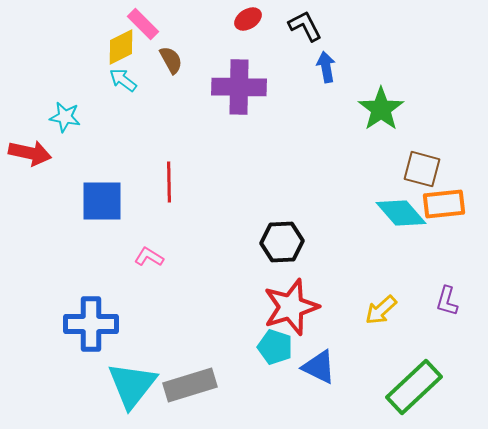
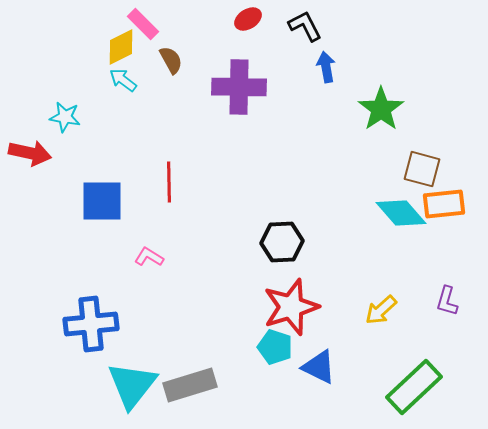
blue cross: rotated 6 degrees counterclockwise
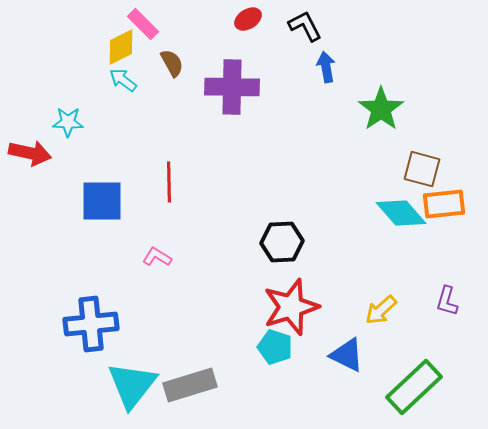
brown semicircle: moved 1 px right, 3 px down
purple cross: moved 7 px left
cyan star: moved 3 px right, 5 px down; rotated 8 degrees counterclockwise
pink L-shape: moved 8 px right
blue triangle: moved 28 px right, 12 px up
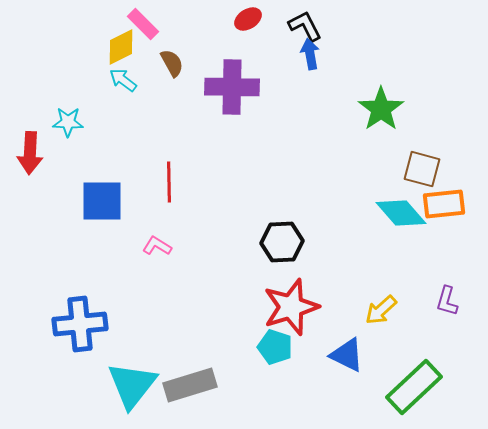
blue arrow: moved 16 px left, 13 px up
red arrow: rotated 81 degrees clockwise
pink L-shape: moved 11 px up
blue cross: moved 11 px left
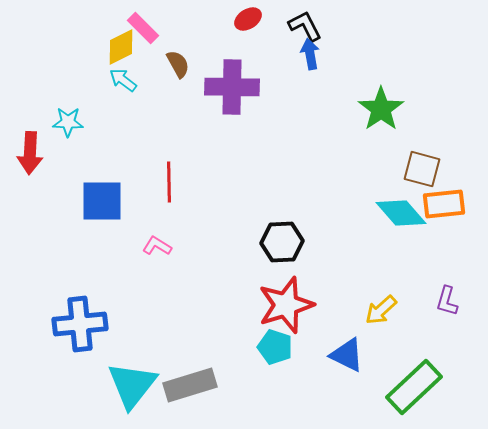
pink rectangle: moved 4 px down
brown semicircle: moved 6 px right, 1 px down
red star: moved 5 px left, 2 px up
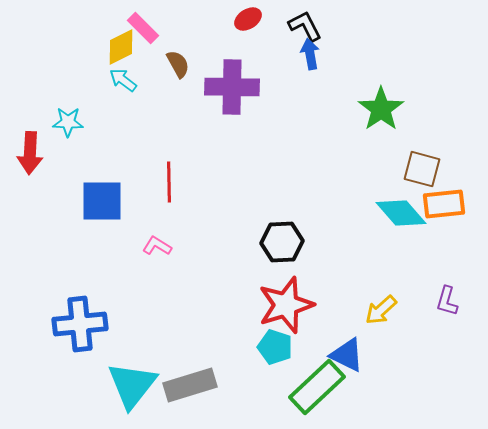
green rectangle: moved 97 px left
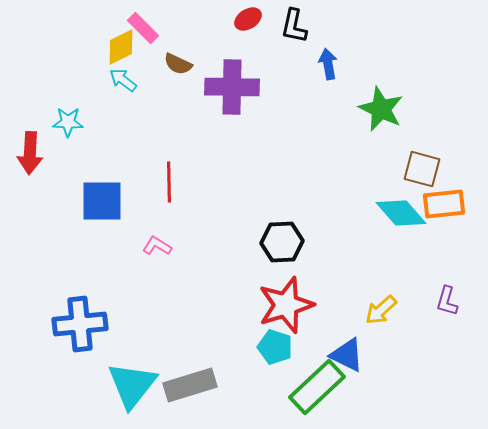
black L-shape: moved 11 px left; rotated 141 degrees counterclockwise
blue arrow: moved 18 px right, 10 px down
brown semicircle: rotated 144 degrees clockwise
green star: rotated 12 degrees counterclockwise
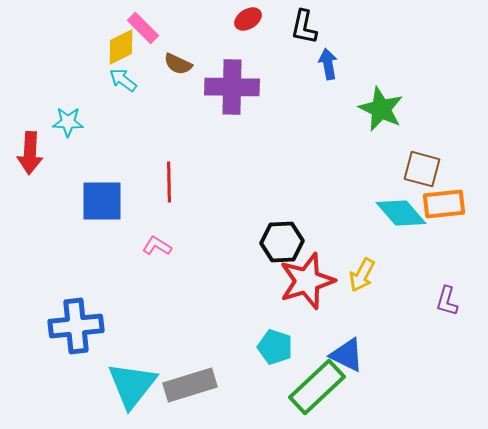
black L-shape: moved 10 px right, 1 px down
red star: moved 21 px right, 24 px up
yellow arrow: moved 19 px left, 35 px up; rotated 20 degrees counterclockwise
blue cross: moved 4 px left, 2 px down
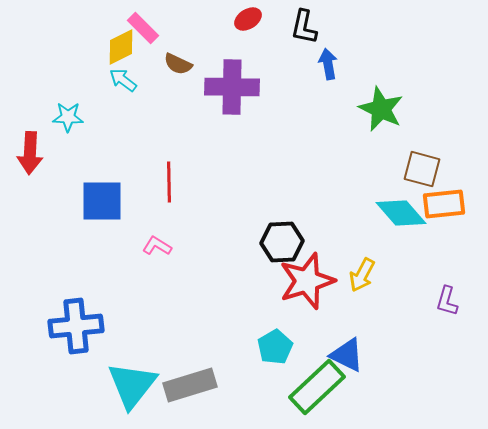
cyan star: moved 5 px up
cyan pentagon: rotated 24 degrees clockwise
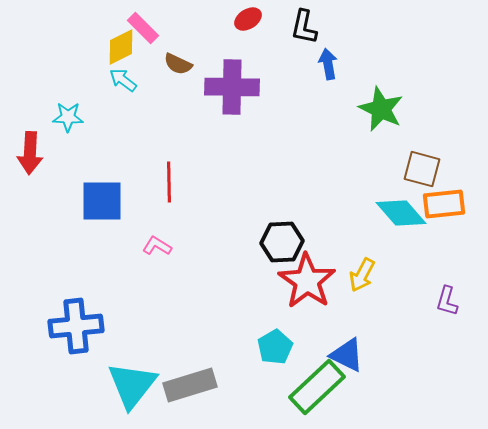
red star: rotated 20 degrees counterclockwise
